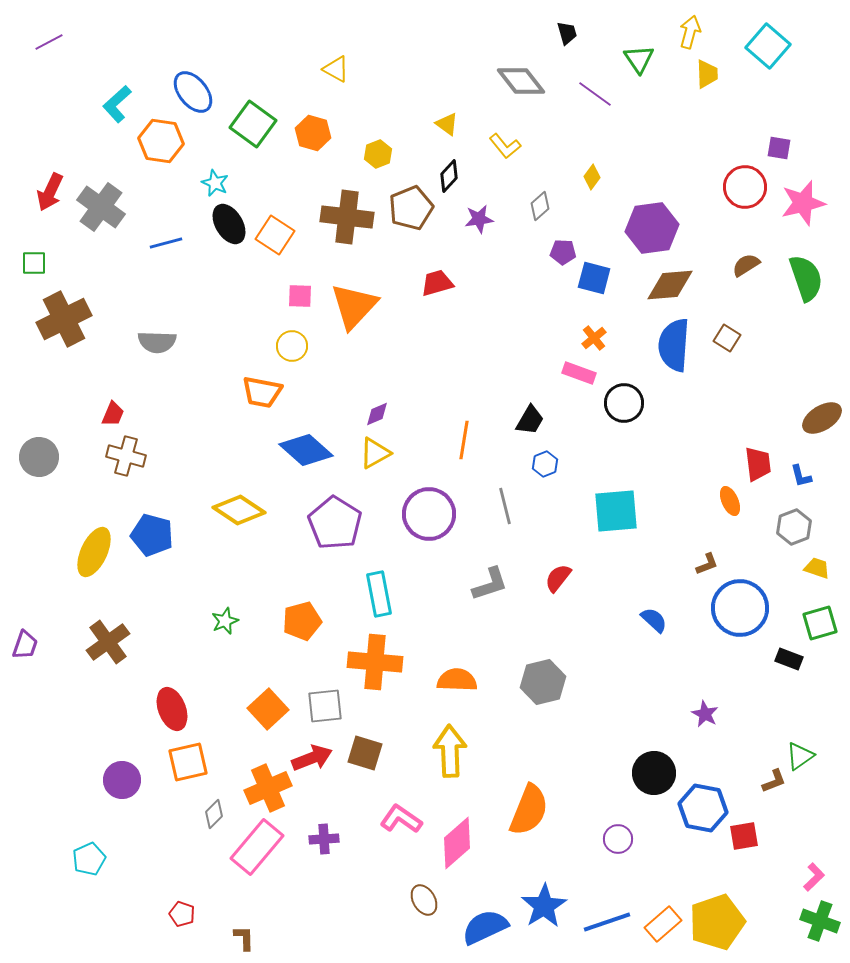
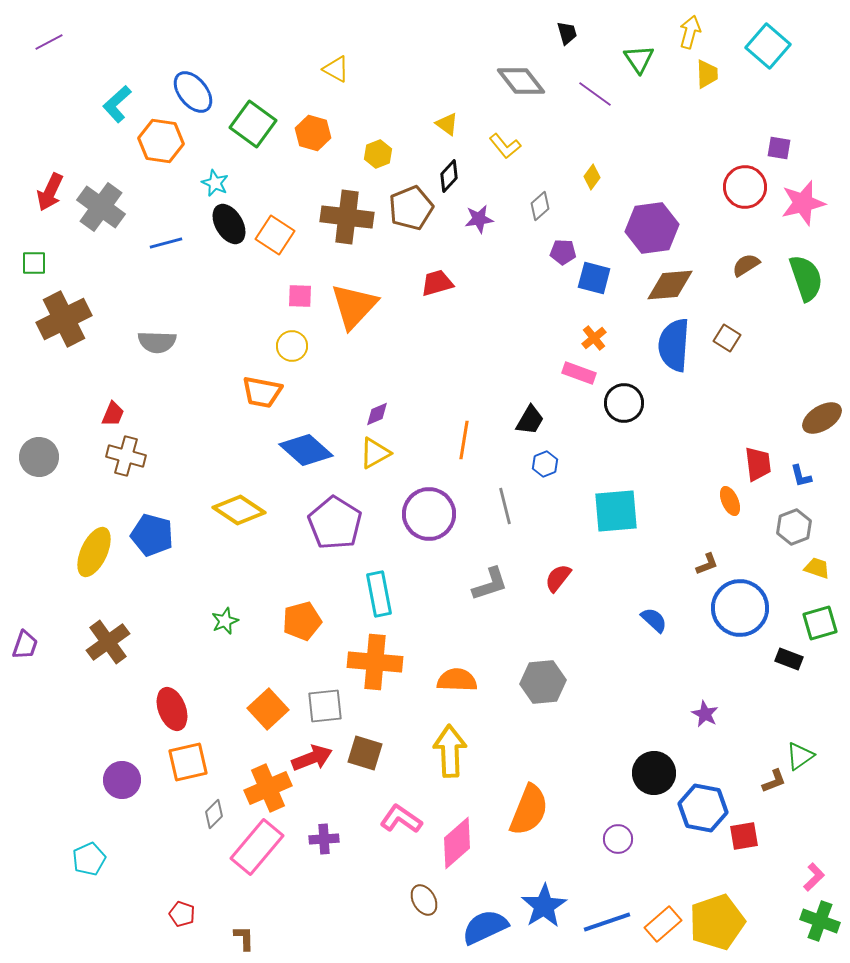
gray hexagon at (543, 682): rotated 9 degrees clockwise
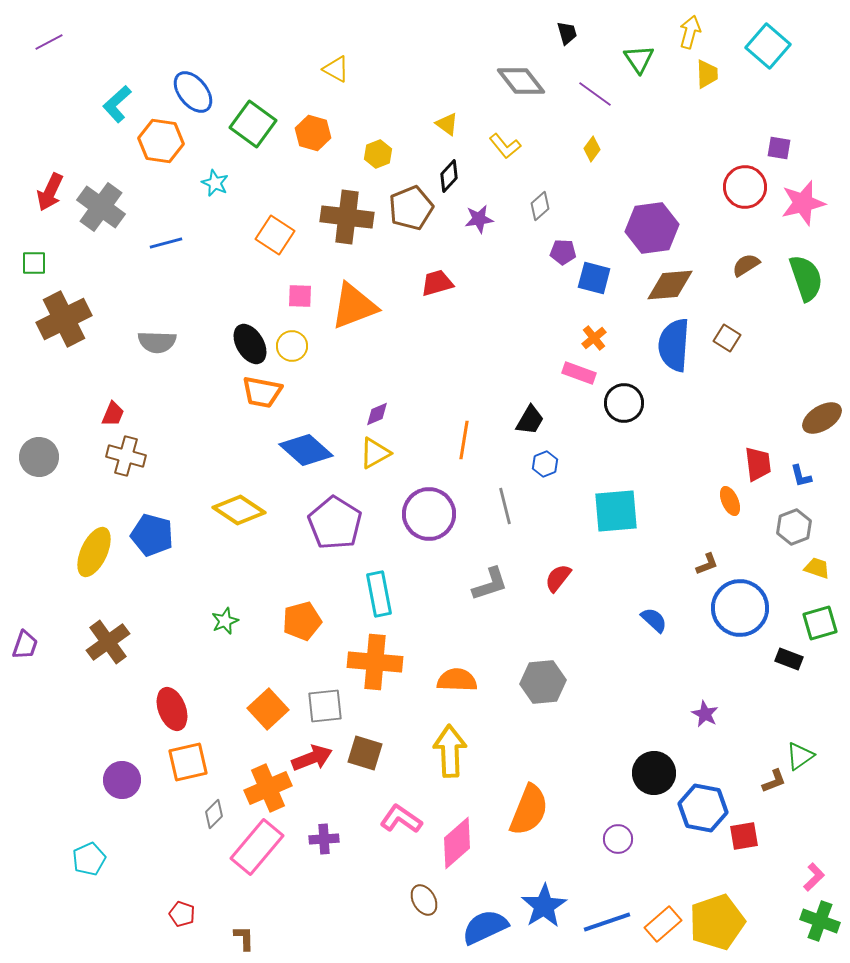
yellow diamond at (592, 177): moved 28 px up
black ellipse at (229, 224): moved 21 px right, 120 px down
orange triangle at (354, 306): rotated 26 degrees clockwise
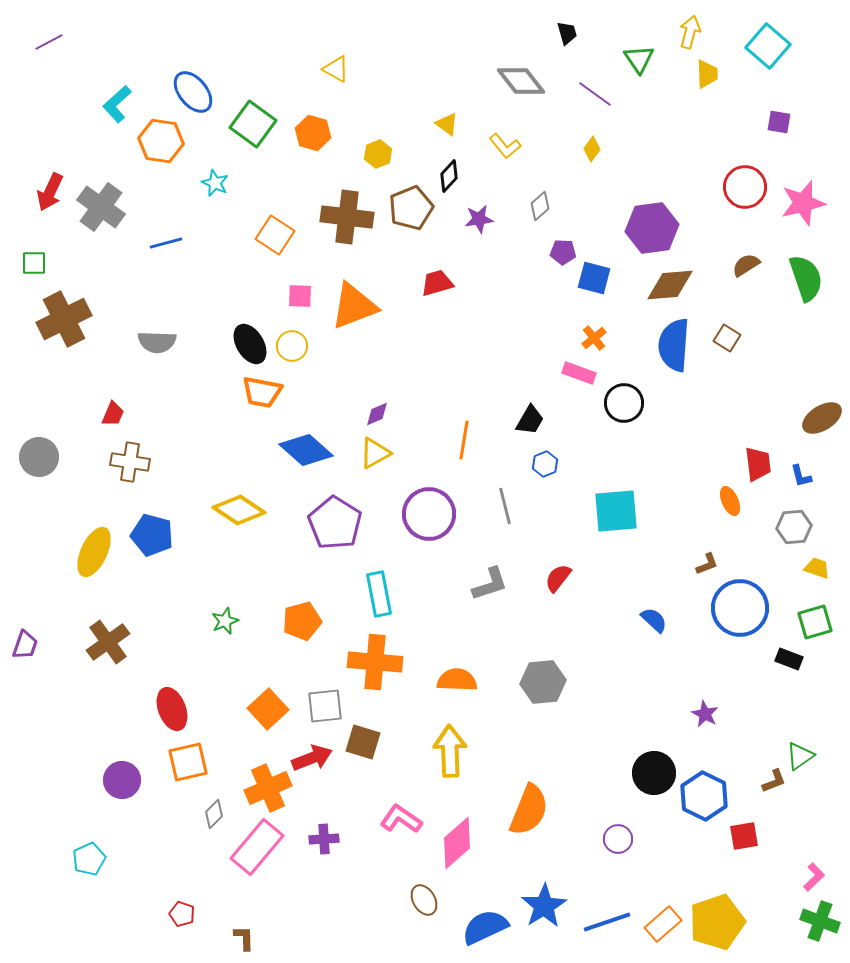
purple square at (779, 148): moved 26 px up
brown cross at (126, 456): moved 4 px right, 6 px down; rotated 6 degrees counterclockwise
gray hexagon at (794, 527): rotated 16 degrees clockwise
green square at (820, 623): moved 5 px left, 1 px up
brown square at (365, 753): moved 2 px left, 11 px up
blue hexagon at (703, 808): moved 1 px right, 12 px up; rotated 15 degrees clockwise
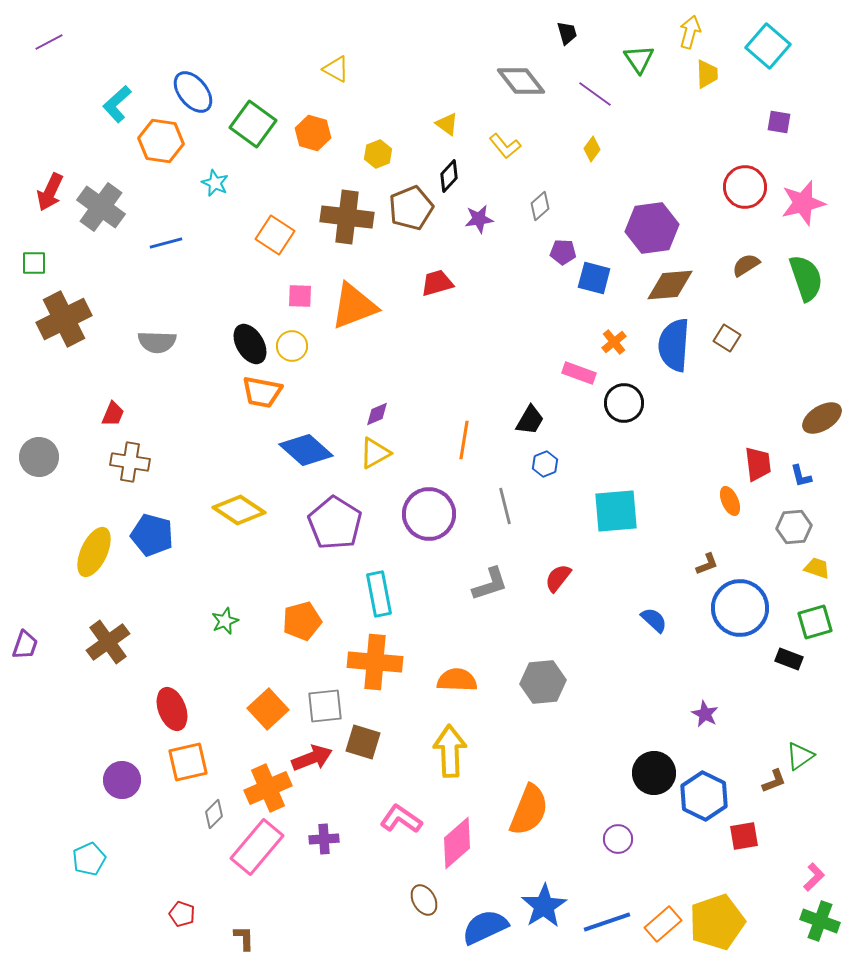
orange cross at (594, 338): moved 20 px right, 4 px down
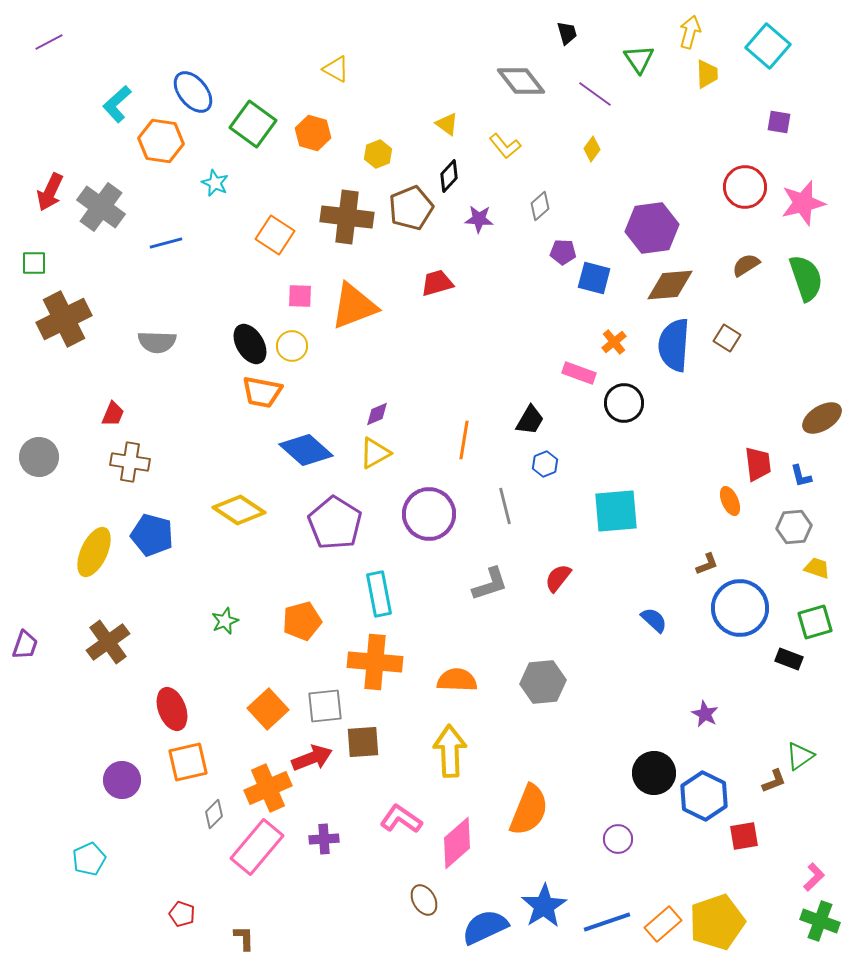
purple star at (479, 219): rotated 12 degrees clockwise
brown square at (363, 742): rotated 21 degrees counterclockwise
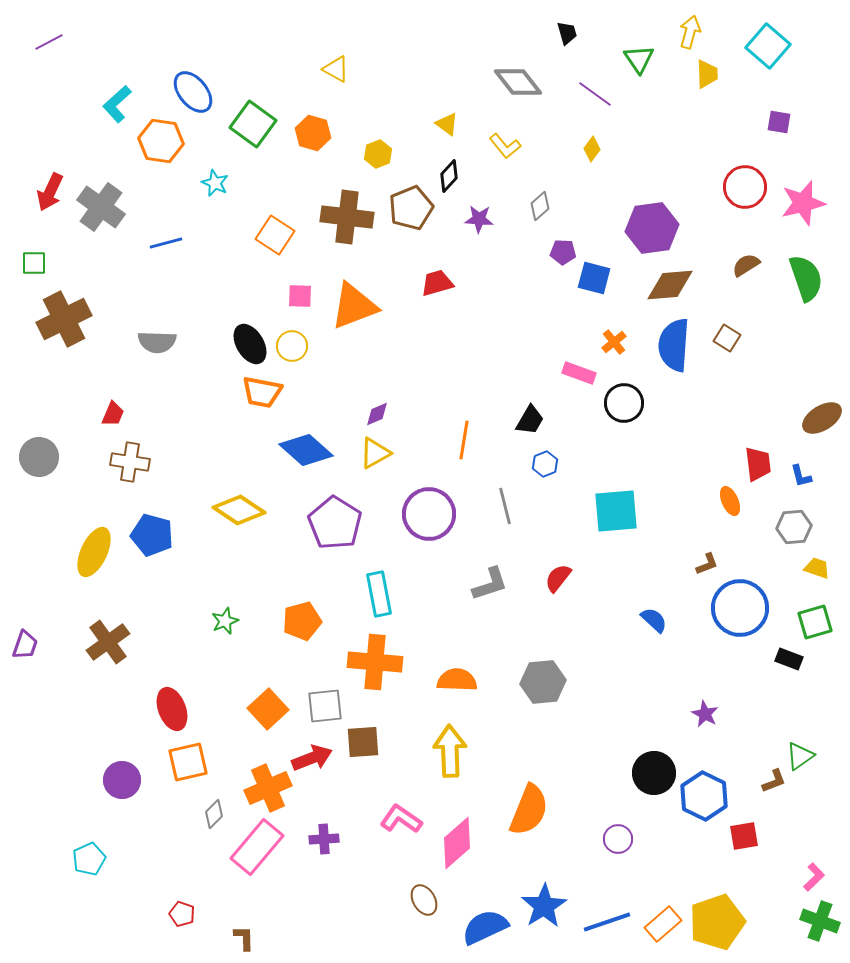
gray diamond at (521, 81): moved 3 px left, 1 px down
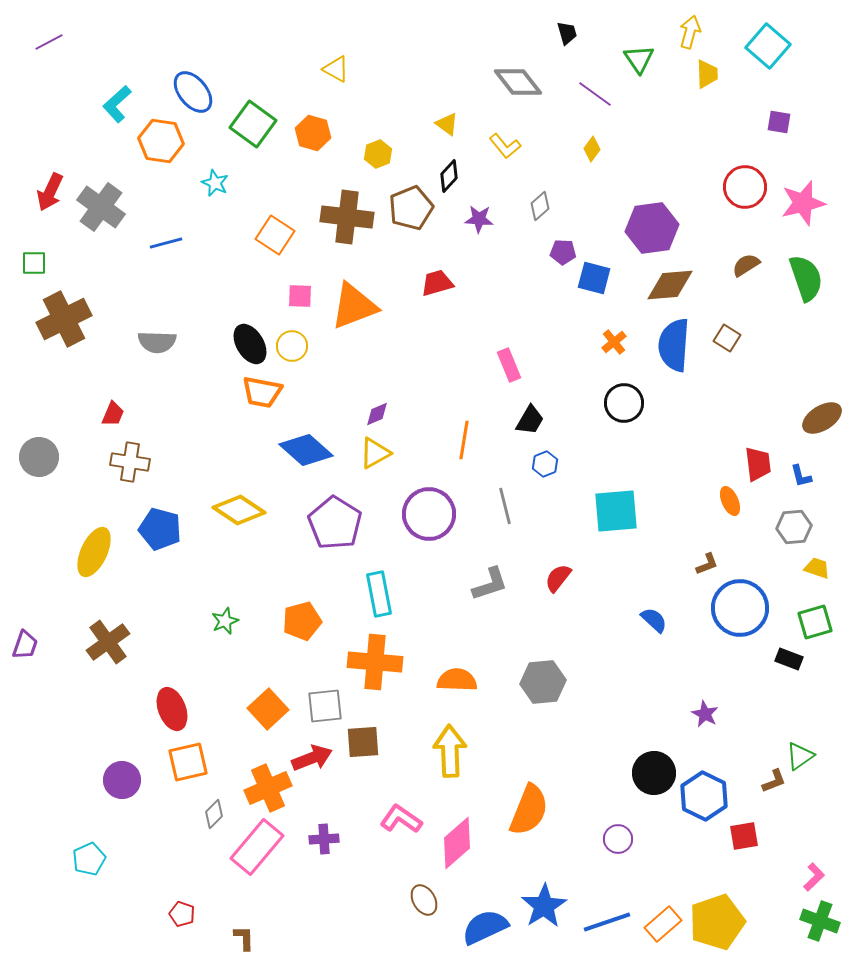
pink rectangle at (579, 373): moved 70 px left, 8 px up; rotated 48 degrees clockwise
blue pentagon at (152, 535): moved 8 px right, 6 px up
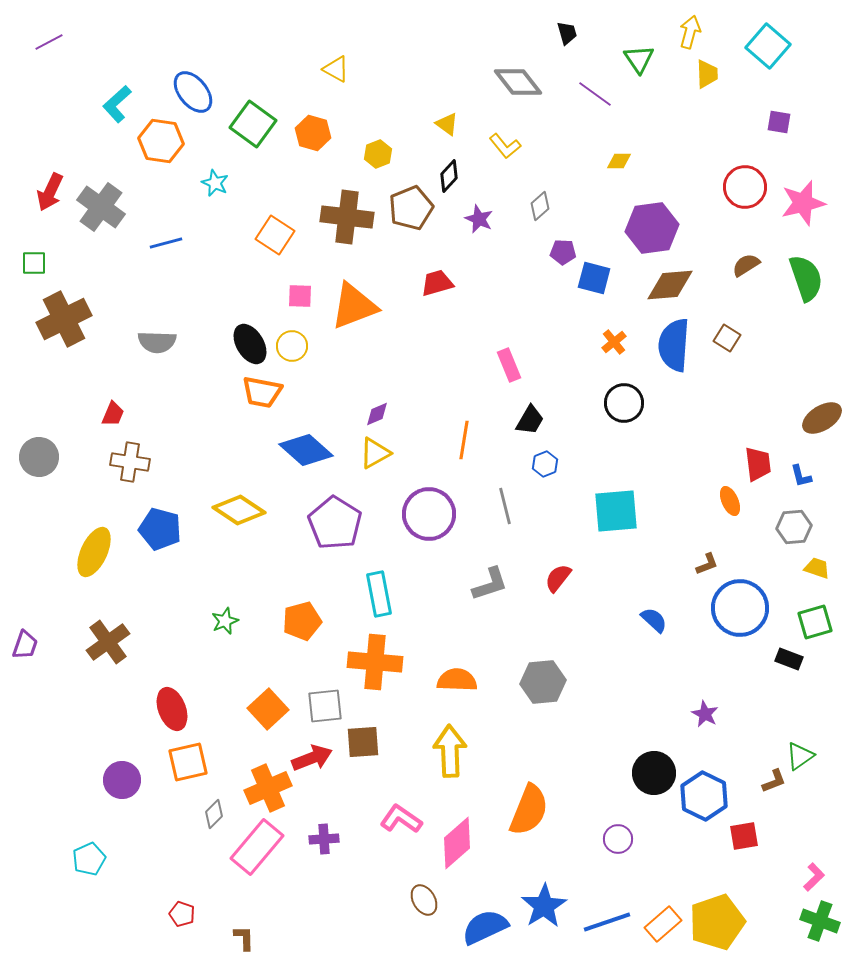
yellow diamond at (592, 149): moved 27 px right, 12 px down; rotated 55 degrees clockwise
purple star at (479, 219): rotated 20 degrees clockwise
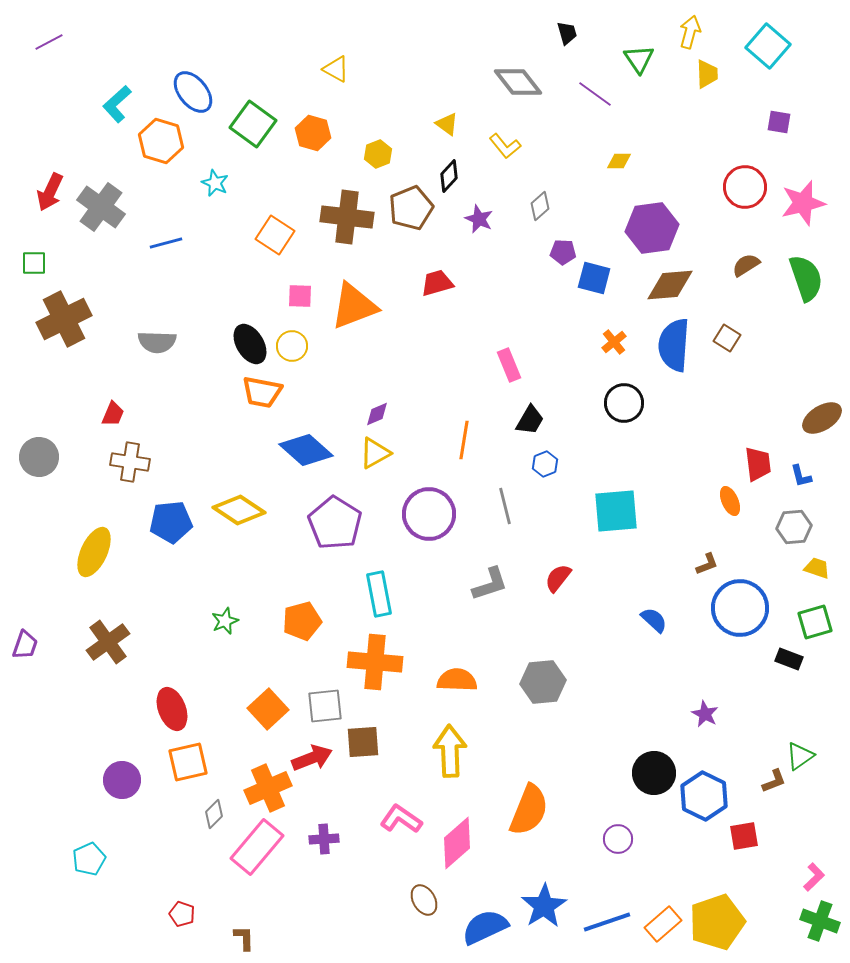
orange hexagon at (161, 141): rotated 9 degrees clockwise
blue pentagon at (160, 529): moved 11 px right, 7 px up; rotated 21 degrees counterclockwise
